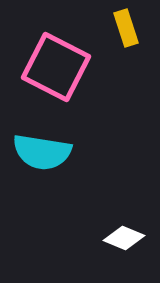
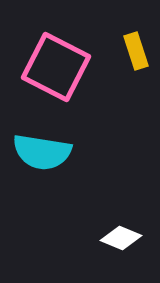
yellow rectangle: moved 10 px right, 23 px down
white diamond: moved 3 px left
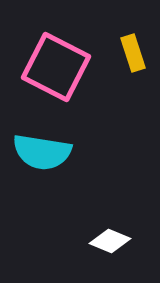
yellow rectangle: moved 3 px left, 2 px down
white diamond: moved 11 px left, 3 px down
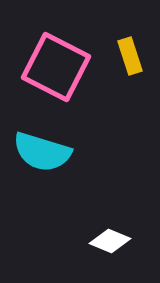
yellow rectangle: moved 3 px left, 3 px down
cyan semicircle: rotated 8 degrees clockwise
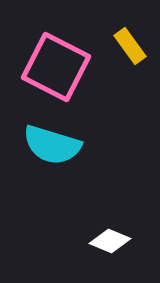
yellow rectangle: moved 10 px up; rotated 18 degrees counterclockwise
cyan semicircle: moved 10 px right, 7 px up
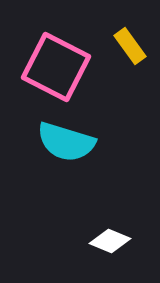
cyan semicircle: moved 14 px right, 3 px up
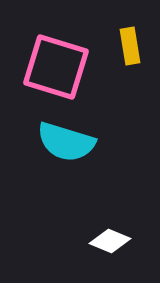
yellow rectangle: rotated 27 degrees clockwise
pink square: rotated 10 degrees counterclockwise
